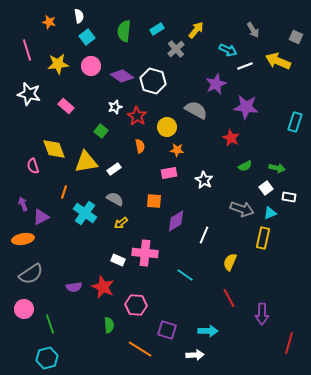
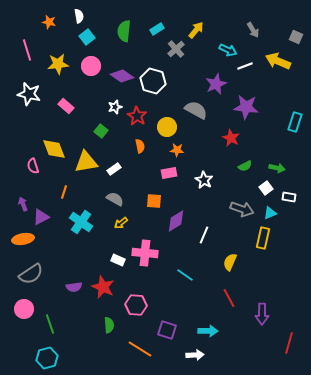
cyan cross at (85, 213): moved 4 px left, 9 px down
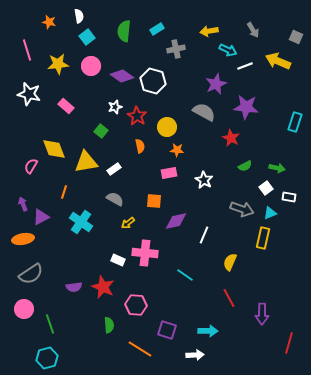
yellow arrow at (196, 30): moved 13 px right, 1 px down; rotated 138 degrees counterclockwise
gray cross at (176, 49): rotated 30 degrees clockwise
gray semicircle at (196, 110): moved 8 px right, 2 px down
pink semicircle at (33, 166): moved 2 px left; rotated 49 degrees clockwise
purple diamond at (176, 221): rotated 20 degrees clockwise
yellow arrow at (121, 223): moved 7 px right
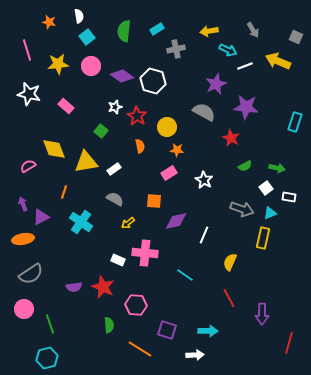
pink semicircle at (31, 166): moved 3 px left; rotated 28 degrees clockwise
pink rectangle at (169, 173): rotated 21 degrees counterclockwise
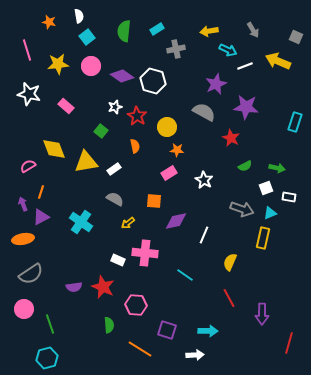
orange semicircle at (140, 146): moved 5 px left
white square at (266, 188): rotated 16 degrees clockwise
orange line at (64, 192): moved 23 px left
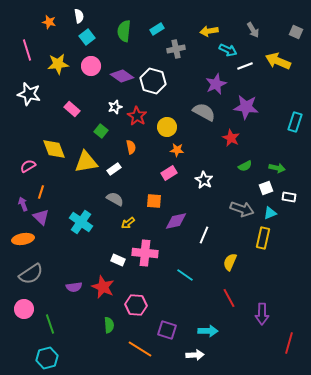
gray square at (296, 37): moved 5 px up
pink rectangle at (66, 106): moved 6 px right, 3 px down
orange semicircle at (135, 146): moved 4 px left, 1 px down
purple triangle at (41, 217): rotated 48 degrees counterclockwise
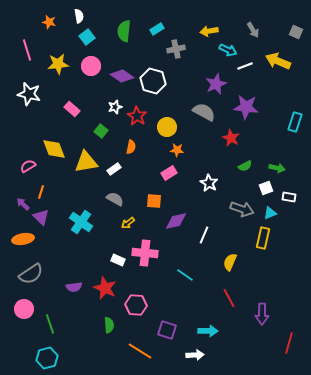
orange semicircle at (131, 147): rotated 24 degrees clockwise
white star at (204, 180): moved 5 px right, 3 px down
purple arrow at (23, 204): rotated 24 degrees counterclockwise
red star at (103, 287): moved 2 px right, 1 px down
orange line at (140, 349): moved 2 px down
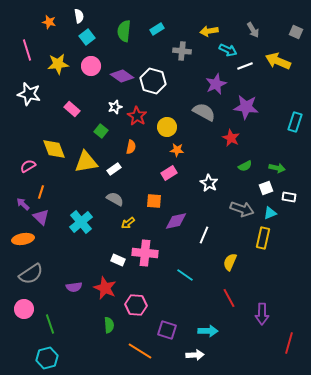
gray cross at (176, 49): moved 6 px right, 2 px down; rotated 18 degrees clockwise
cyan cross at (81, 222): rotated 15 degrees clockwise
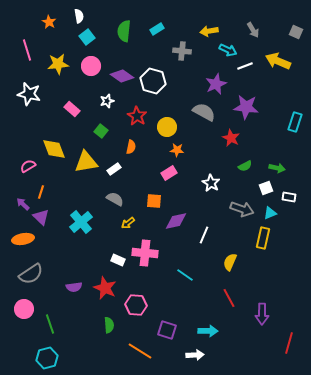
orange star at (49, 22): rotated 16 degrees clockwise
white star at (115, 107): moved 8 px left, 6 px up
white star at (209, 183): moved 2 px right
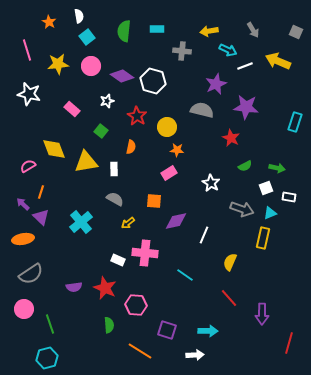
cyan rectangle at (157, 29): rotated 32 degrees clockwise
gray semicircle at (204, 112): moved 2 px left, 2 px up; rotated 15 degrees counterclockwise
white rectangle at (114, 169): rotated 56 degrees counterclockwise
red line at (229, 298): rotated 12 degrees counterclockwise
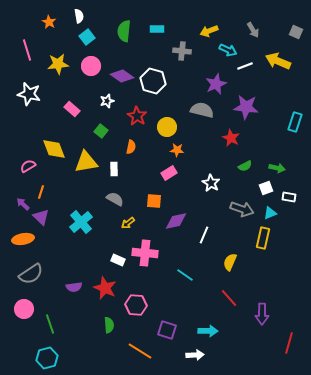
yellow arrow at (209, 31): rotated 12 degrees counterclockwise
